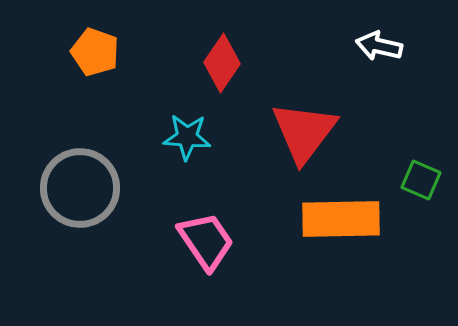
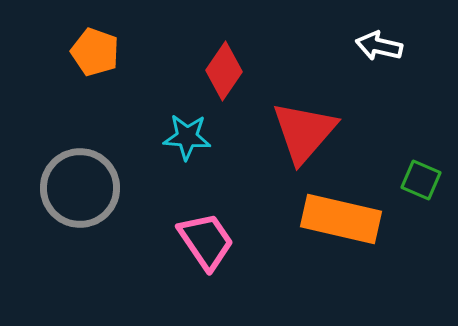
red diamond: moved 2 px right, 8 px down
red triangle: rotated 4 degrees clockwise
orange rectangle: rotated 14 degrees clockwise
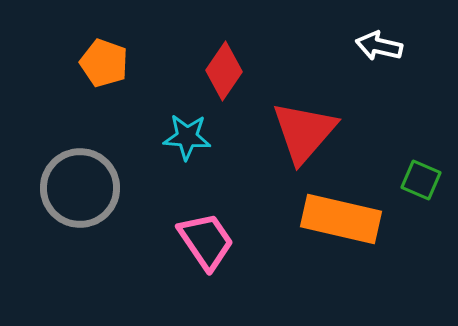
orange pentagon: moved 9 px right, 11 px down
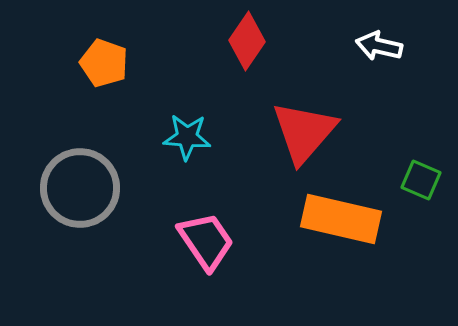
red diamond: moved 23 px right, 30 px up
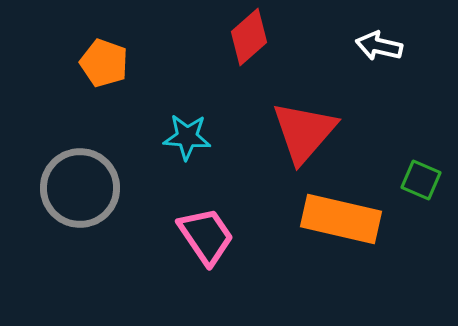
red diamond: moved 2 px right, 4 px up; rotated 14 degrees clockwise
pink trapezoid: moved 5 px up
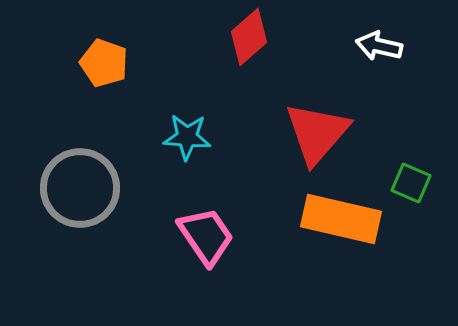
red triangle: moved 13 px right, 1 px down
green square: moved 10 px left, 3 px down
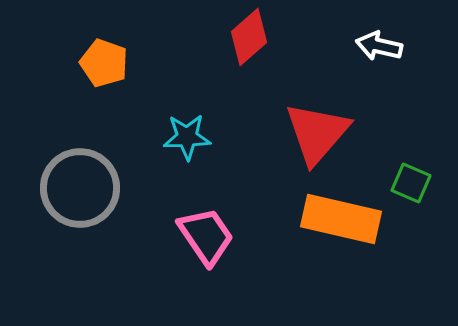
cyan star: rotated 6 degrees counterclockwise
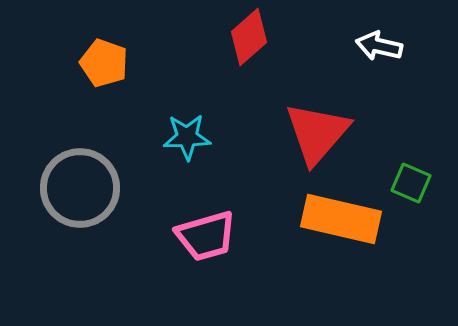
pink trapezoid: rotated 108 degrees clockwise
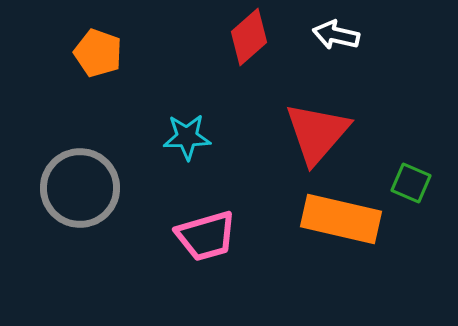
white arrow: moved 43 px left, 11 px up
orange pentagon: moved 6 px left, 10 px up
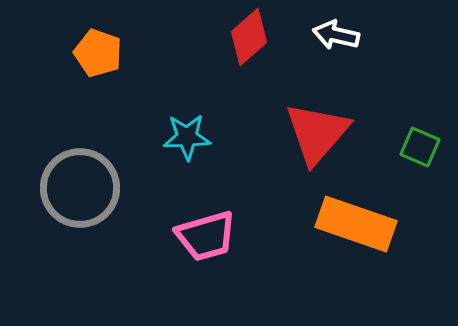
green square: moved 9 px right, 36 px up
orange rectangle: moved 15 px right, 5 px down; rotated 6 degrees clockwise
